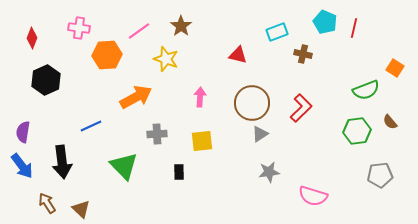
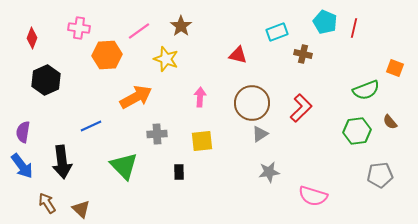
orange square: rotated 12 degrees counterclockwise
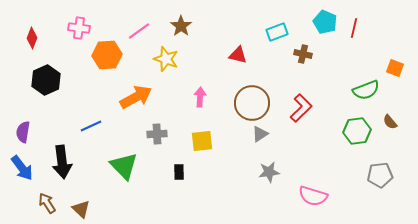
blue arrow: moved 2 px down
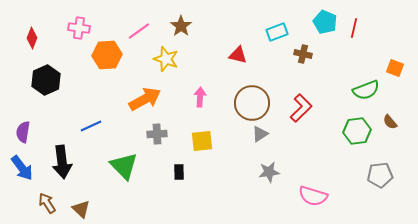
orange arrow: moved 9 px right, 2 px down
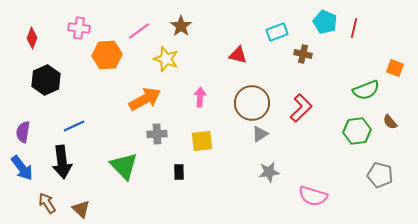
blue line: moved 17 px left
gray pentagon: rotated 20 degrees clockwise
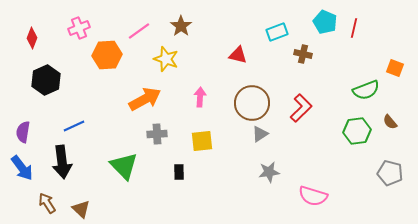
pink cross: rotated 30 degrees counterclockwise
gray pentagon: moved 10 px right, 2 px up
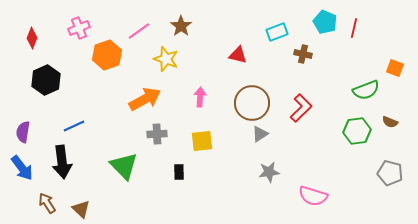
orange hexagon: rotated 16 degrees counterclockwise
brown semicircle: rotated 28 degrees counterclockwise
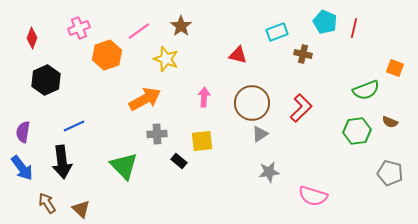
pink arrow: moved 4 px right
black rectangle: moved 11 px up; rotated 49 degrees counterclockwise
